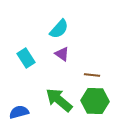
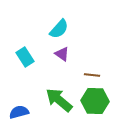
cyan rectangle: moved 1 px left, 1 px up
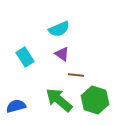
cyan semicircle: rotated 25 degrees clockwise
brown line: moved 16 px left
green hexagon: moved 1 px up; rotated 16 degrees clockwise
blue semicircle: moved 3 px left, 6 px up
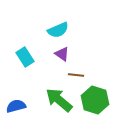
cyan semicircle: moved 1 px left, 1 px down
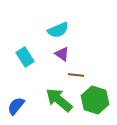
blue semicircle: rotated 36 degrees counterclockwise
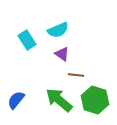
cyan rectangle: moved 2 px right, 17 px up
blue semicircle: moved 6 px up
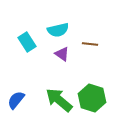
cyan semicircle: rotated 10 degrees clockwise
cyan rectangle: moved 2 px down
brown line: moved 14 px right, 31 px up
green hexagon: moved 3 px left, 2 px up
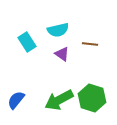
green arrow: rotated 68 degrees counterclockwise
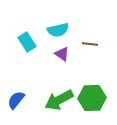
green hexagon: rotated 20 degrees counterclockwise
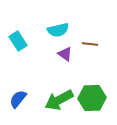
cyan rectangle: moved 9 px left, 1 px up
purple triangle: moved 3 px right
blue semicircle: moved 2 px right, 1 px up
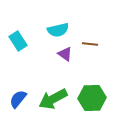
green arrow: moved 6 px left, 1 px up
